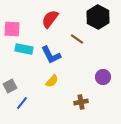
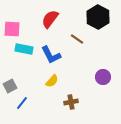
brown cross: moved 10 px left
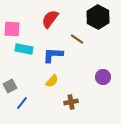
blue L-shape: moved 2 px right; rotated 120 degrees clockwise
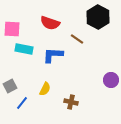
red semicircle: moved 4 px down; rotated 108 degrees counterclockwise
purple circle: moved 8 px right, 3 px down
yellow semicircle: moved 7 px left, 8 px down; rotated 16 degrees counterclockwise
brown cross: rotated 24 degrees clockwise
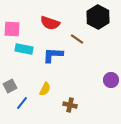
brown cross: moved 1 px left, 3 px down
